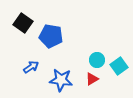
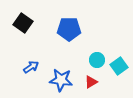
blue pentagon: moved 18 px right, 7 px up; rotated 10 degrees counterclockwise
red triangle: moved 1 px left, 3 px down
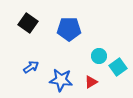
black square: moved 5 px right
cyan circle: moved 2 px right, 4 px up
cyan square: moved 1 px left, 1 px down
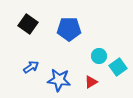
black square: moved 1 px down
blue star: moved 2 px left
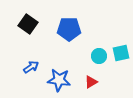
cyan square: moved 3 px right, 14 px up; rotated 24 degrees clockwise
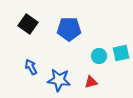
blue arrow: rotated 84 degrees counterclockwise
red triangle: rotated 16 degrees clockwise
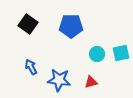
blue pentagon: moved 2 px right, 3 px up
cyan circle: moved 2 px left, 2 px up
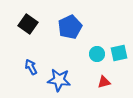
blue pentagon: moved 1 px left, 1 px down; rotated 25 degrees counterclockwise
cyan square: moved 2 px left
red triangle: moved 13 px right
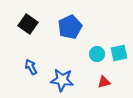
blue star: moved 3 px right
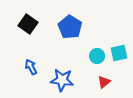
blue pentagon: rotated 15 degrees counterclockwise
cyan circle: moved 2 px down
red triangle: rotated 24 degrees counterclockwise
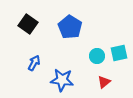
blue arrow: moved 3 px right, 4 px up; rotated 56 degrees clockwise
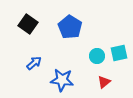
blue arrow: rotated 21 degrees clockwise
